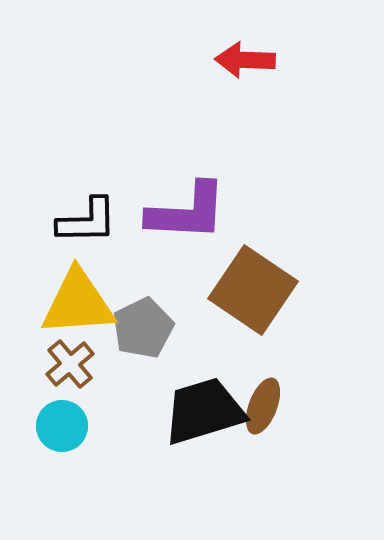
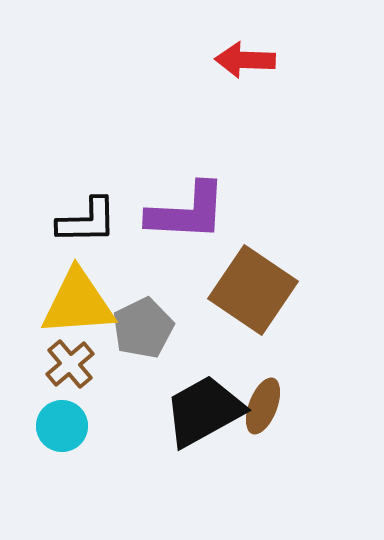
black trapezoid: rotated 12 degrees counterclockwise
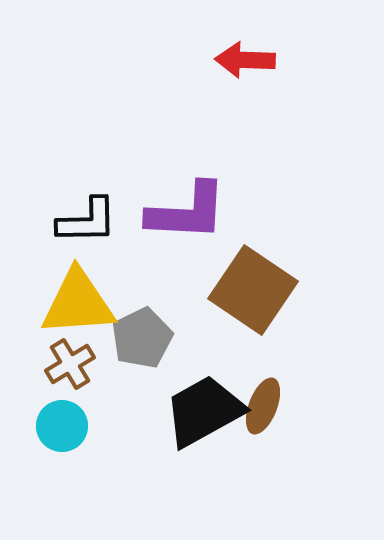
gray pentagon: moved 1 px left, 10 px down
brown cross: rotated 9 degrees clockwise
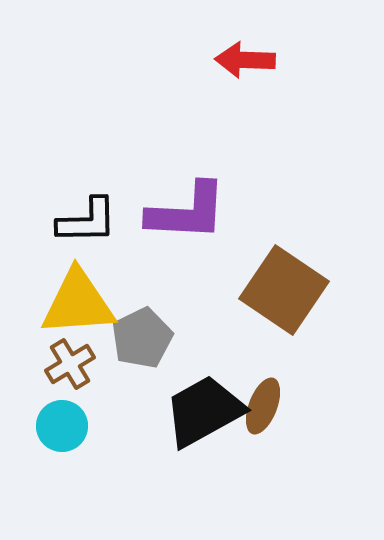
brown square: moved 31 px right
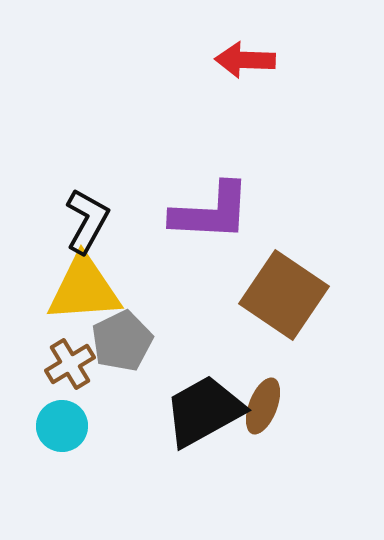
purple L-shape: moved 24 px right
black L-shape: rotated 60 degrees counterclockwise
brown square: moved 5 px down
yellow triangle: moved 6 px right, 14 px up
gray pentagon: moved 20 px left, 3 px down
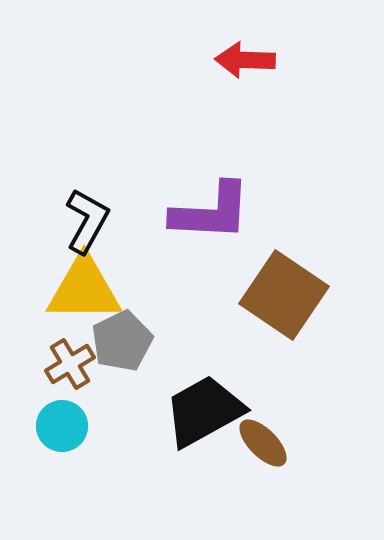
yellow triangle: rotated 4 degrees clockwise
brown ellipse: moved 37 px down; rotated 66 degrees counterclockwise
